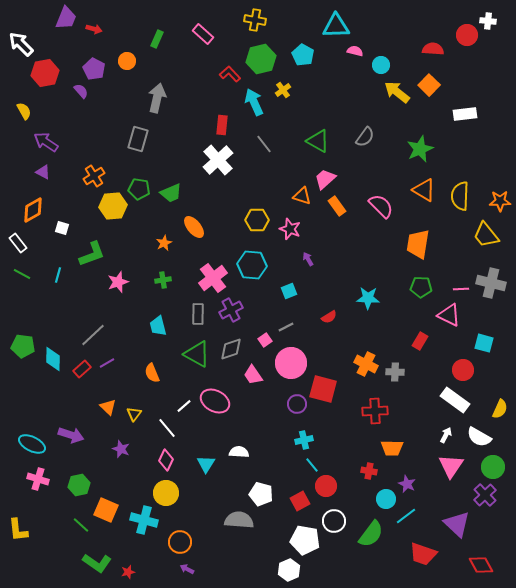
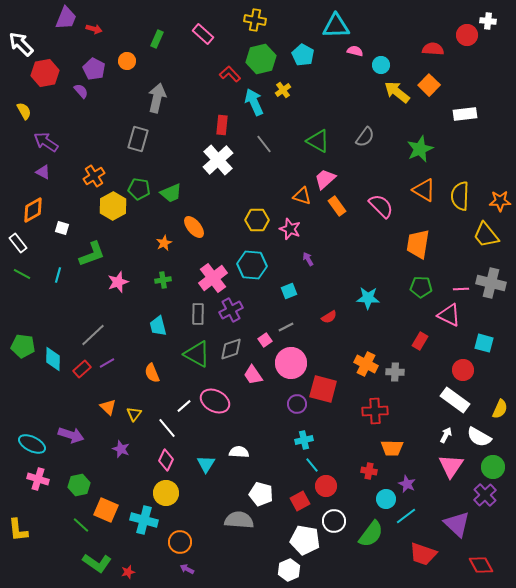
yellow hexagon at (113, 206): rotated 24 degrees counterclockwise
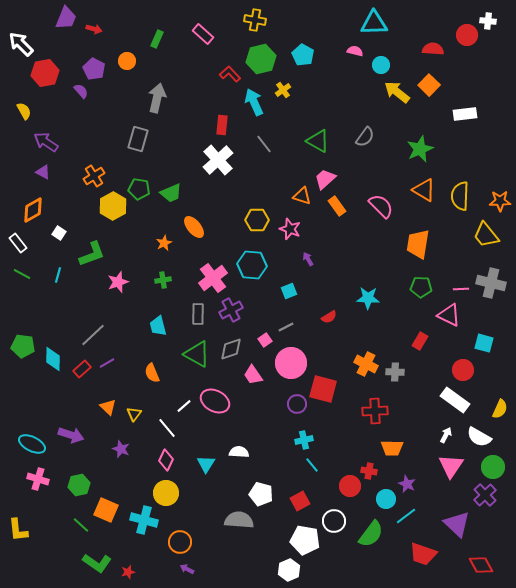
cyan triangle at (336, 26): moved 38 px right, 3 px up
white square at (62, 228): moved 3 px left, 5 px down; rotated 16 degrees clockwise
red circle at (326, 486): moved 24 px right
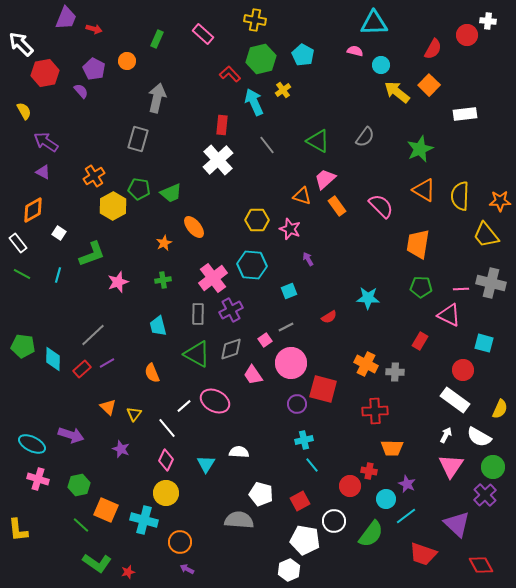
red semicircle at (433, 49): rotated 115 degrees clockwise
gray line at (264, 144): moved 3 px right, 1 px down
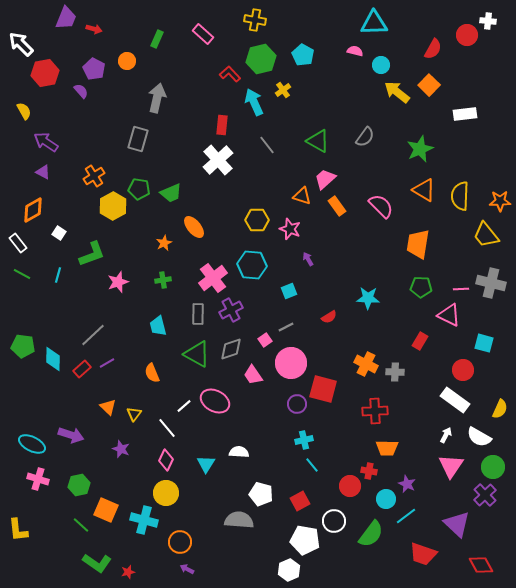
orange trapezoid at (392, 448): moved 5 px left
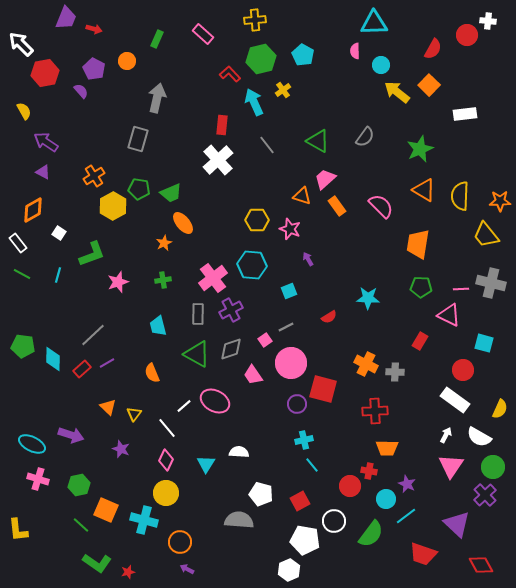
yellow cross at (255, 20): rotated 15 degrees counterclockwise
pink semicircle at (355, 51): rotated 105 degrees counterclockwise
orange ellipse at (194, 227): moved 11 px left, 4 px up
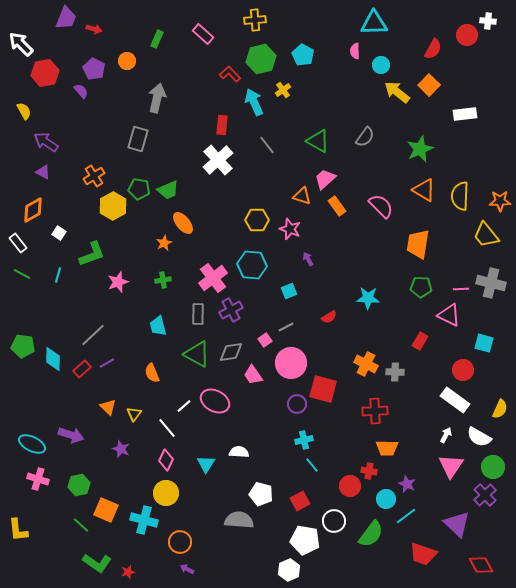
green trapezoid at (171, 193): moved 3 px left, 3 px up
gray diamond at (231, 349): moved 3 px down; rotated 10 degrees clockwise
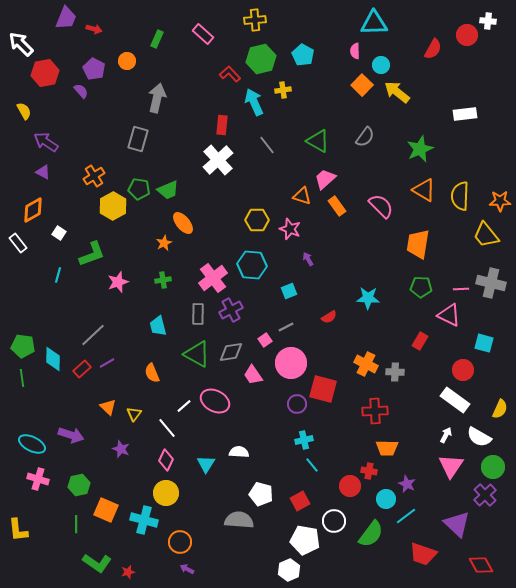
orange square at (429, 85): moved 67 px left
yellow cross at (283, 90): rotated 28 degrees clockwise
green line at (22, 274): moved 104 px down; rotated 54 degrees clockwise
green line at (81, 525): moved 5 px left, 1 px up; rotated 48 degrees clockwise
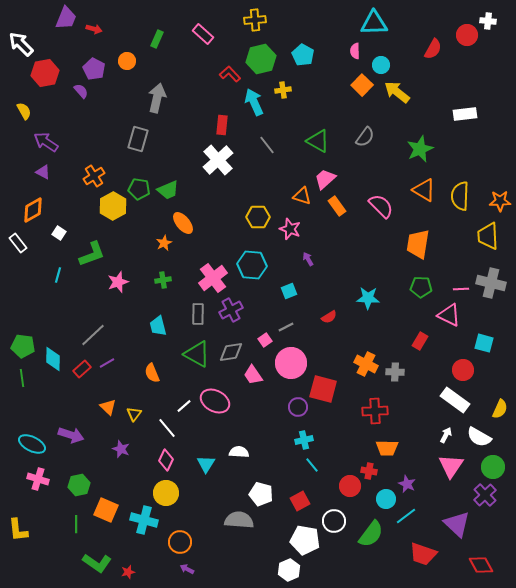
yellow hexagon at (257, 220): moved 1 px right, 3 px up
yellow trapezoid at (486, 235): moved 2 px right, 1 px down; rotated 36 degrees clockwise
purple circle at (297, 404): moved 1 px right, 3 px down
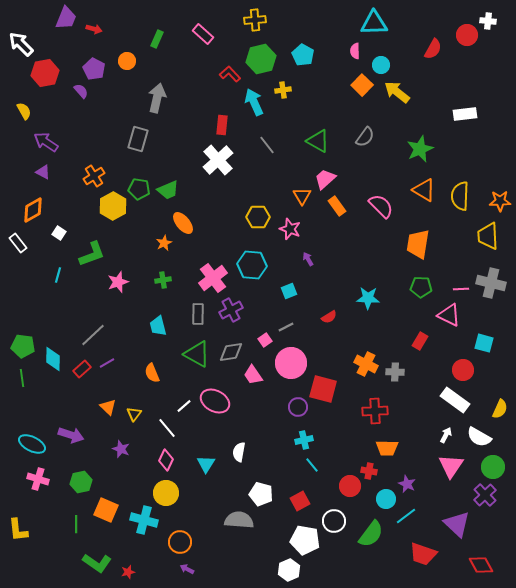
orange triangle at (302, 196): rotated 42 degrees clockwise
white semicircle at (239, 452): rotated 84 degrees counterclockwise
green hexagon at (79, 485): moved 2 px right, 3 px up
